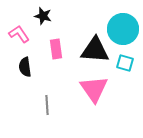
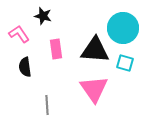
cyan circle: moved 1 px up
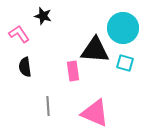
pink rectangle: moved 17 px right, 22 px down
pink triangle: moved 1 px right, 24 px down; rotated 32 degrees counterclockwise
gray line: moved 1 px right, 1 px down
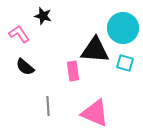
black semicircle: rotated 42 degrees counterclockwise
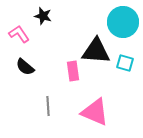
cyan circle: moved 6 px up
black triangle: moved 1 px right, 1 px down
pink triangle: moved 1 px up
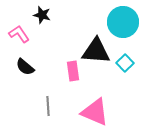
black star: moved 1 px left, 1 px up
cyan square: rotated 30 degrees clockwise
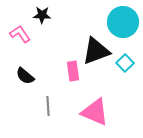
black star: rotated 12 degrees counterclockwise
pink L-shape: moved 1 px right
black triangle: rotated 24 degrees counterclockwise
black semicircle: moved 9 px down
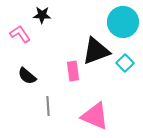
black semicircle: moved 2 px right
pink triangle: moved 4 px down
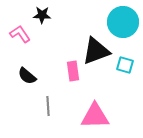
cyan square: moved 2 px down; rotated 30 degrees counterclockwise
pink triangle: rotated 24 degrees counterclockwise
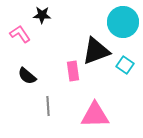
cyan square: rotated 18 degrees clockwise
pink triangle: moved 1 px up
